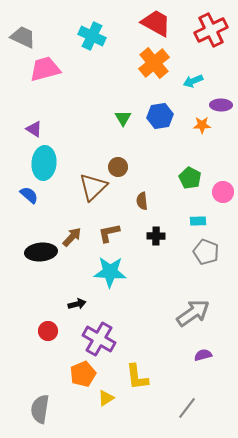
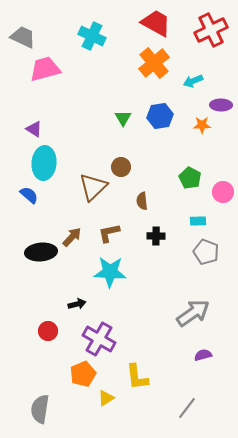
brown circle: moved 3 px right
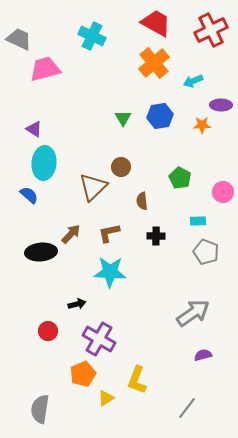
gray trapezoid: moved 4 px left, 2 px down
green pentagon: moved 10 px left
brown arrow: moved 1 px left, 3 px up
yellow L-shape: moved 3 px down; rotated 28 degrees clockwise
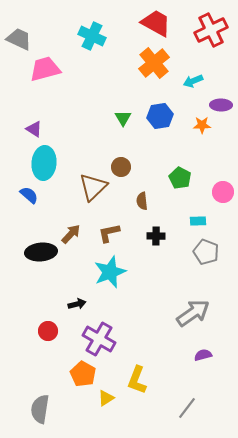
cyan star: rotated 24 degrees counterclockwise
orange pentagon: rotated 20 degrees counterclockwise
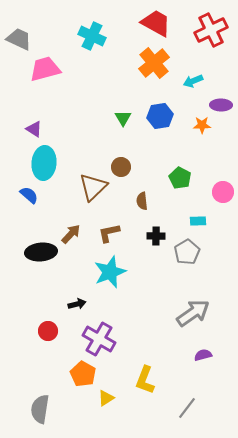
gray pentagon: moved 19 px left; rotated 20 degrees clockwise
yellow L-shape: moved 8 px right
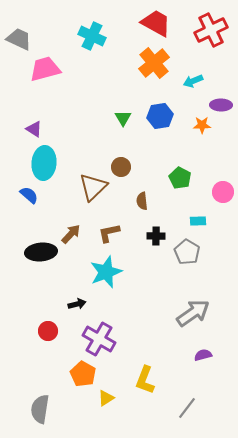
gray pentagon: rotated 10 degrees counterclockwise
cyan star: moved 4 px left
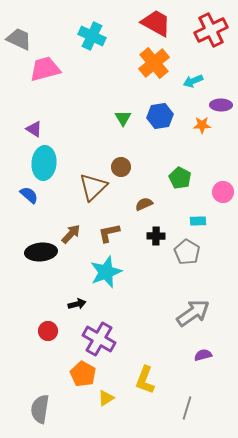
brown semicircle: moved 2 px right, 3 px down; rotated 72 degrees clockwise
gray line: rotated 20 degrees counterclockwise
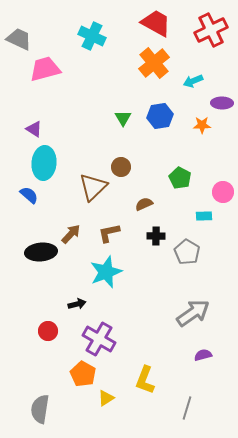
purple ellipse: moved 1 px right, 2 px up
cyan rectangle: moved 6 px right, 5 px up
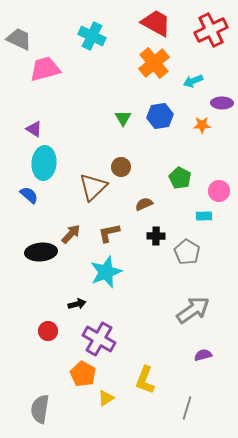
pink circle: moved 4 px left, 1 px up
gray arrow: moved 3 px up
